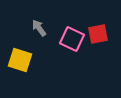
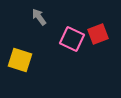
gray arrow: moved 11 px up
red square: rotated 10 degrees counterclockwise
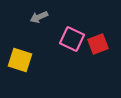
gray arrow: rotated 78 degrees counterclockwise
red square: moved 10 px down
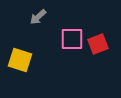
gray arrow: moved 1 px left; rotated 18 degrees counterclockwise
pink square: rotated 25 degrees counterclockwise
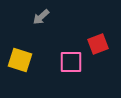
gray arrow: moved 3 px right
pink square: moved 1 px left, 23 px down
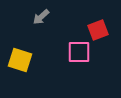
red square: moved 14 px up
pink square: moved 8 px right, 10 px up
